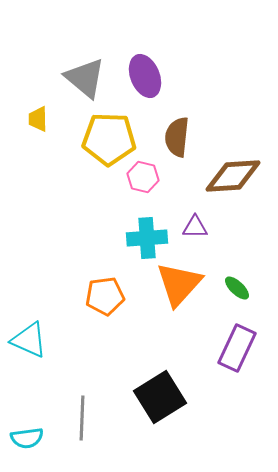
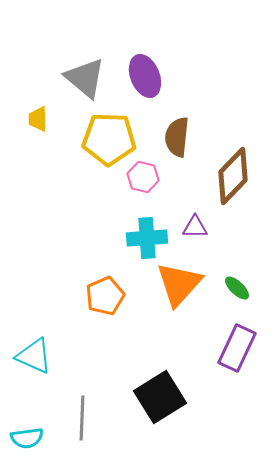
brown diamond: rotated 42 degrees counterclockwise
orange pentagon: rotated 15 degrees counterclockwise
cyan triangle: moved 5 px right, 16 px down
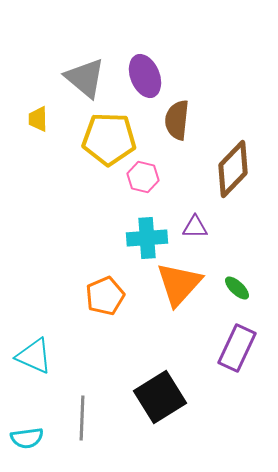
brown semicircle: moved 17 px up
brown diamond: moved 7 px up
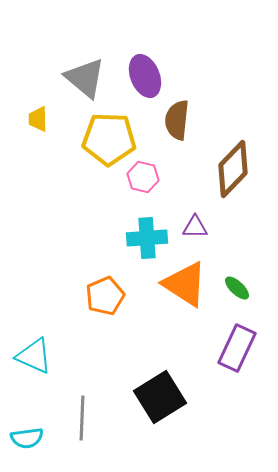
orange triangle: moved 6 px right; rotated 39 degrees counterclockwise
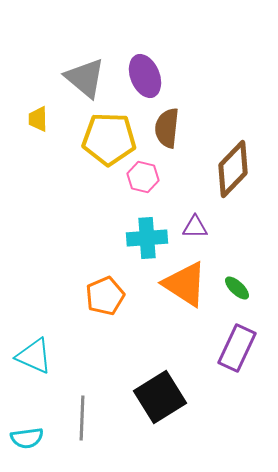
brown semicircle: moved 10 px left, 8 px down
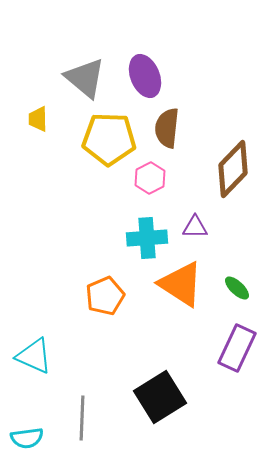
pink hexagon: moved 7 px right, 1 px down; rotated 20 degrees clockwise
orange triangle: moved 4 px left
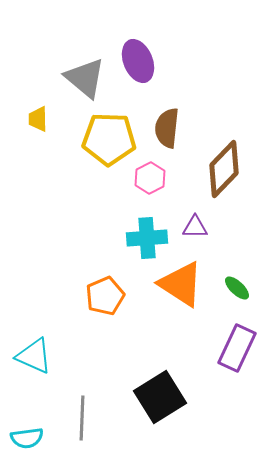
purple ellipse: moved 7 px left, 15 px up
brown diamond: moved 9 px left
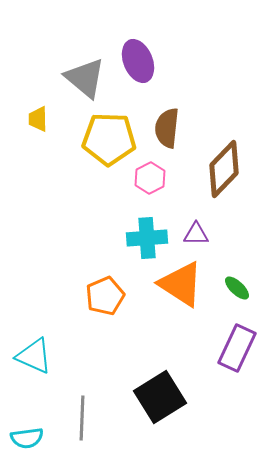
purple triangle: moved 1 px right, 7 px down
